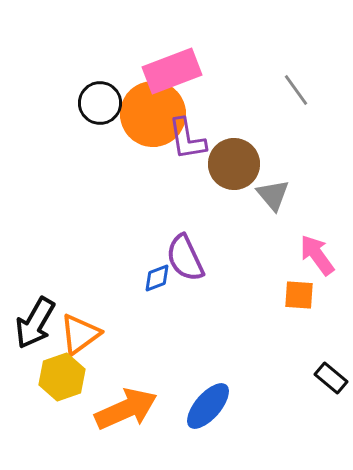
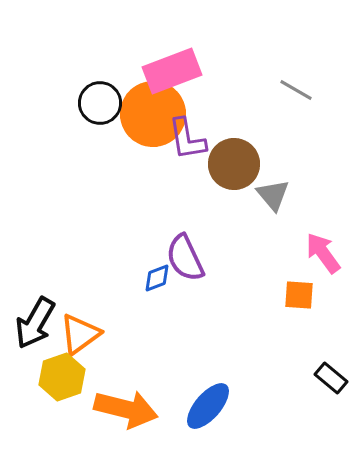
gray line: rotated 24 degrees counterclockwise
pink arrow: moved 6 px right, 2 px up
orange arrow: rotated 38 degrees clockwise
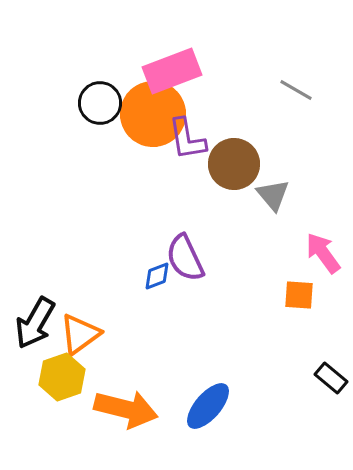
blue diamond: moved 2 px up
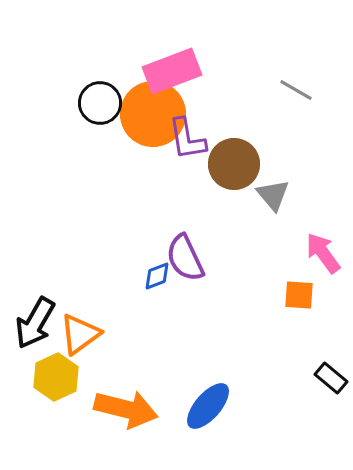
yellow hexagon: moved 6 px left; rotated 6 degrees counterclockwise
